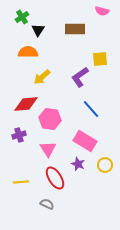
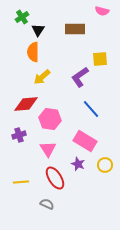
orange semicircle: moved 5 px right; rotated 90 degrees counterclockwise
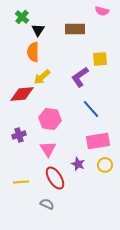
green cross: rotated 16 degrees counterclockwise
red diamond: moved 4 px left, 10 px up
pink rectangle: moved 13 px right; rotated 40 degrees counterclockwise
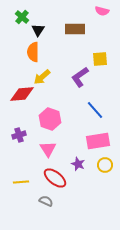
blue line: moved 4 px right, 1 px down
pink hexagon: rotated 10 degrees clockwise
red ellipse: rotated 20 degrees counterclockwise
gray semicircle: moved 1 px left, 3 px up
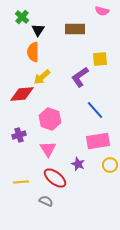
yellow circle: moved 5 px right
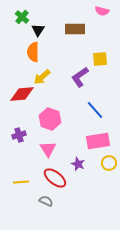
yellow circle: moved 1 px left, 2 px up
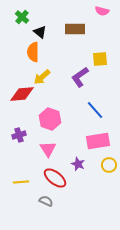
black triangle: moved 2 px right, 2 px down; rotated 24 degrees counterclockwise
yellow circle: moved 2 px down
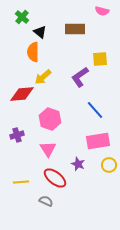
yellow arrow: moved 1 px right
purple cross: moved 2 px left
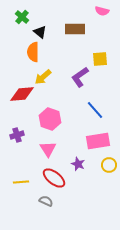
red ellipse: moved 1 px left
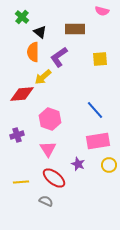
purple L-shape: moved 21 px left, 20 px up
